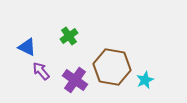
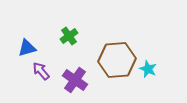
blue triangle: moved 1 px down; rotated 42 degrees counterclockwise
brown hexagon: moved 5 px right, 7 px up; rotated 15 degrees counterclockwise
cyan star: moved 3 px right, 11 px up; rotated 24 degrees counterclockwise
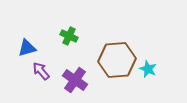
green cross: rotated 30 degrees counterclockwise
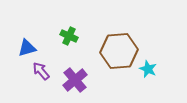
brown hexagon: moved 2 px right, 9 px up
purple cross: rotated 15 degrees clockwise
